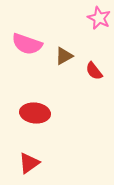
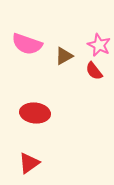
pink star: moved 27 px down
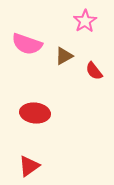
pink star: moved 14 px left, 24 px up; rotated 15 degrees clockwise
red triangle: moved 3 px down
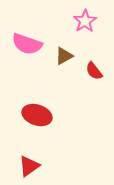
red ellipse: moved 2 px right, 2 px down; rotated 12 degrees clockwise
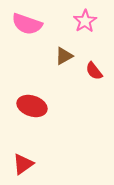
pink semicircle: moved 20 px up
red ellipse: moved 5 px left, 9 px up
red triangle: moved 6 px left, 2 px up
